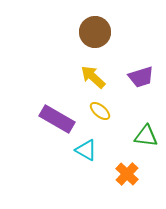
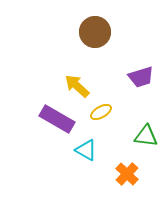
yellow arrow: moved 16 px left, 9 px down
yellow ellipse: moved 1 px right, 1 px down; rotated 70 degrees counterclockwise
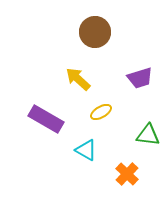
purple trapezoid: moved 1 px left, 1 px down
yellow arrow: moved 1 px right, 7 px up
purple rectangle: moved 11 px left
green triangle: moved 2 px right, 1 px up
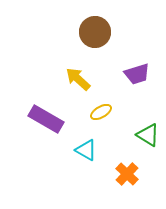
purple trapezoid: moved 3 px left, 4 px up
green triangle: rotated 25 degrees clockwise
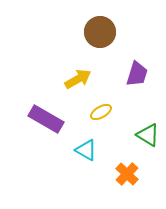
brown circle: moved 5 px right
purple trapezoid: rotated 56 degrees counterclockwise
yellow arrow: rotated 108 degrees clockwise
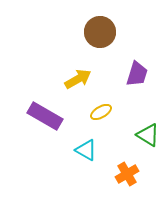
purple rectangle: moved 1 px left, 3 px up
orange cross: rotated 15 degrees clockwise
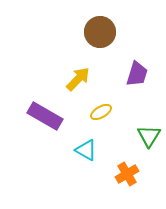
yellow arrow: rotated 16 degrees counterclockwise
green triangle: moved 1 px right, 1 px down; rotated 30 degrees clockwise
